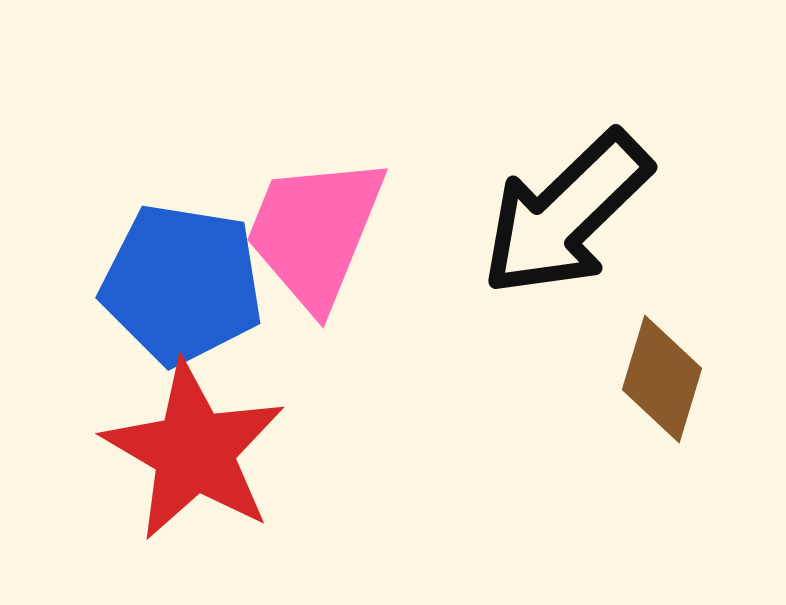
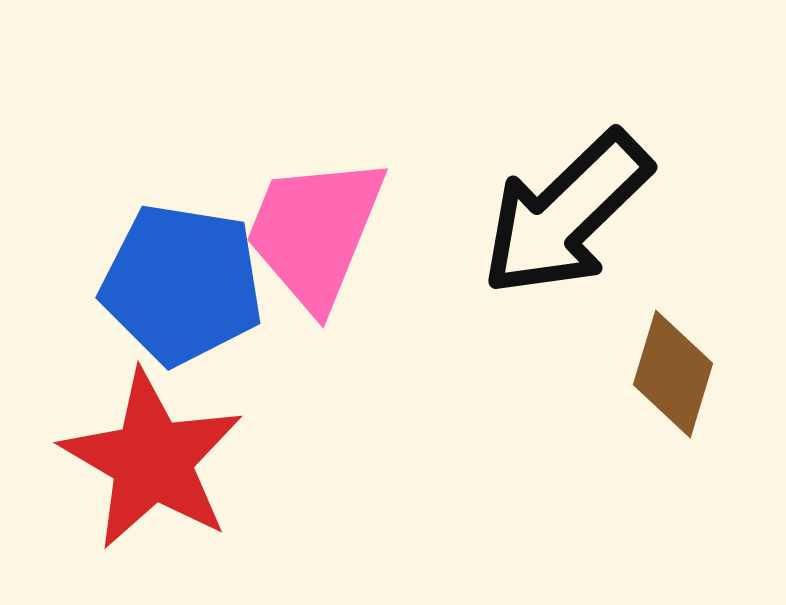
brown diamond: moved 11 px right, 5 px up
red star: moved 42 px left, 9 px down
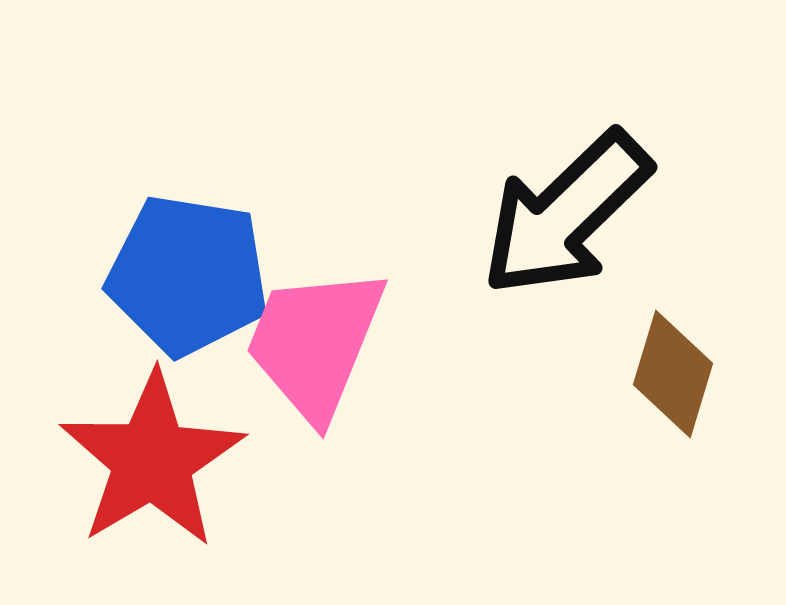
pink trapezoid: moved 111 px down
blue pentagon: moved 6 px right, 9 px up
red star: rotated 11 degrees clockwise
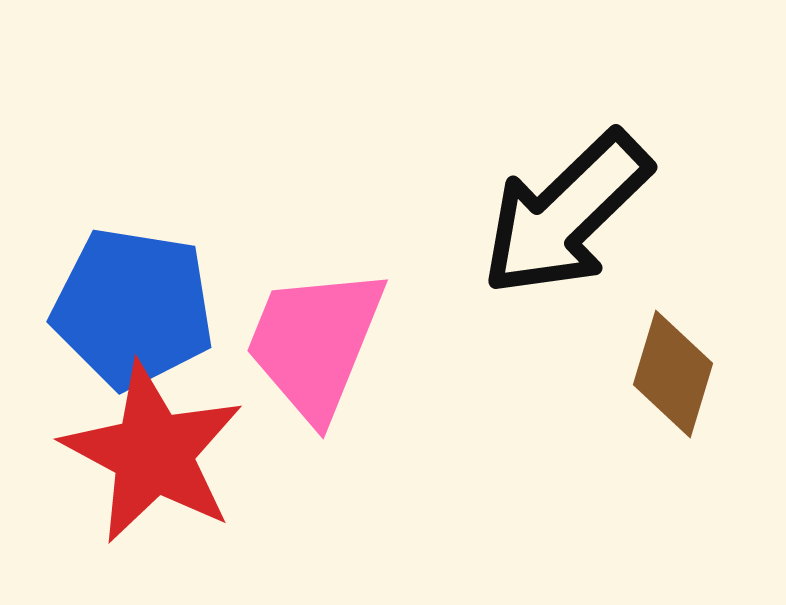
blue pentagon: moved 55 px left, 33 px down
red star: moved 1 px right, 7 px up; rotated 13 degrees counterclockwise
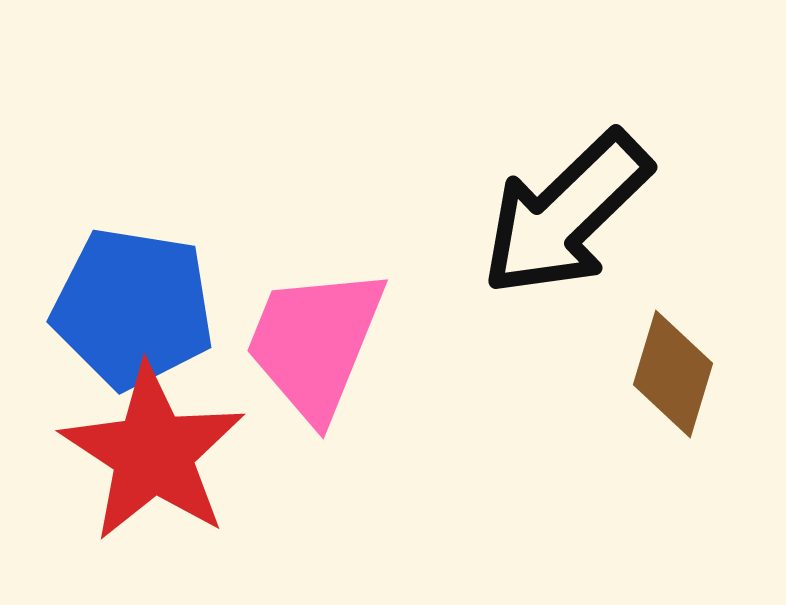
red star: rotated 5 degrees clockwise
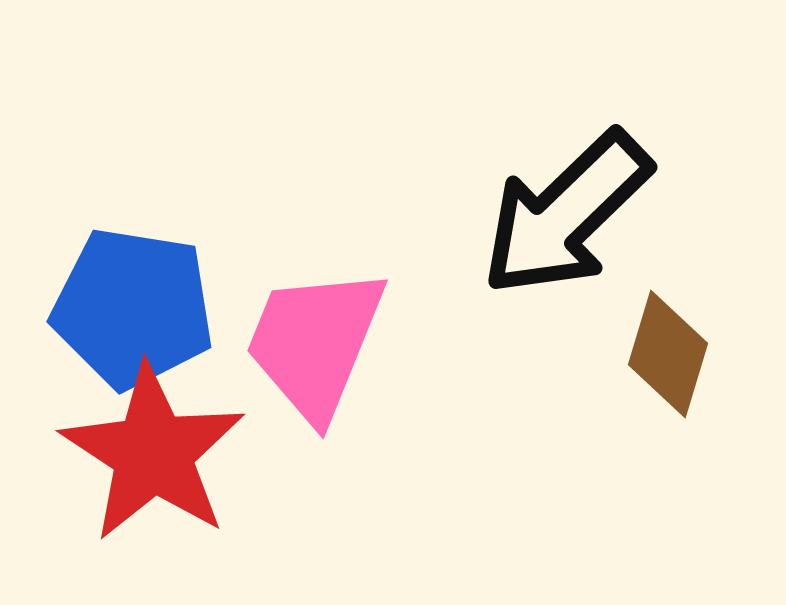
brown diamond: moved 5 px left, 20 px up
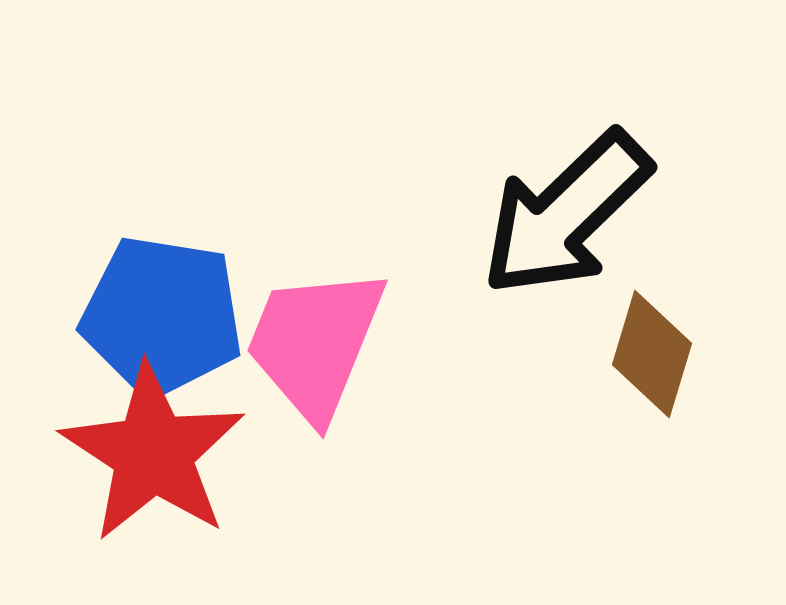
blue pentagon: moved 29 px right, 8 px down
brown diamond: moved 16 px left
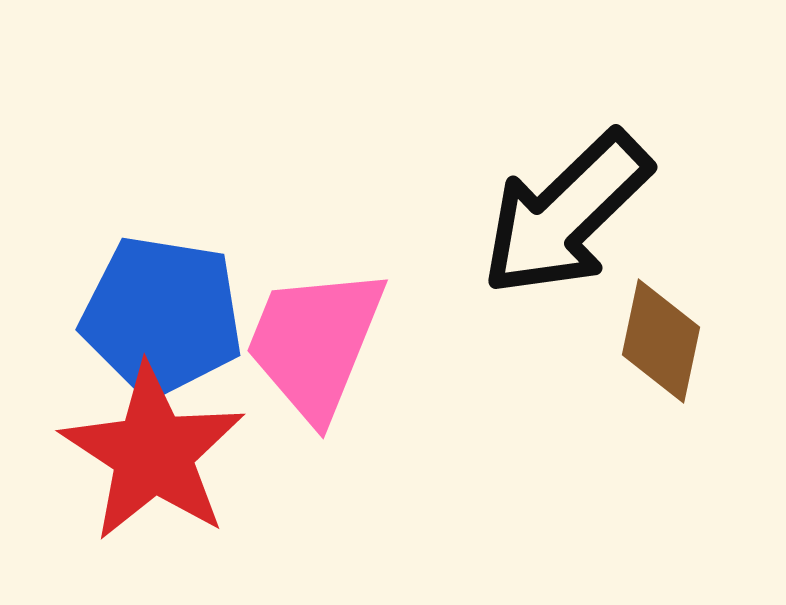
brown diamond: moved 9 px right, 13 px up; rotated 5 degrees counterclockwise
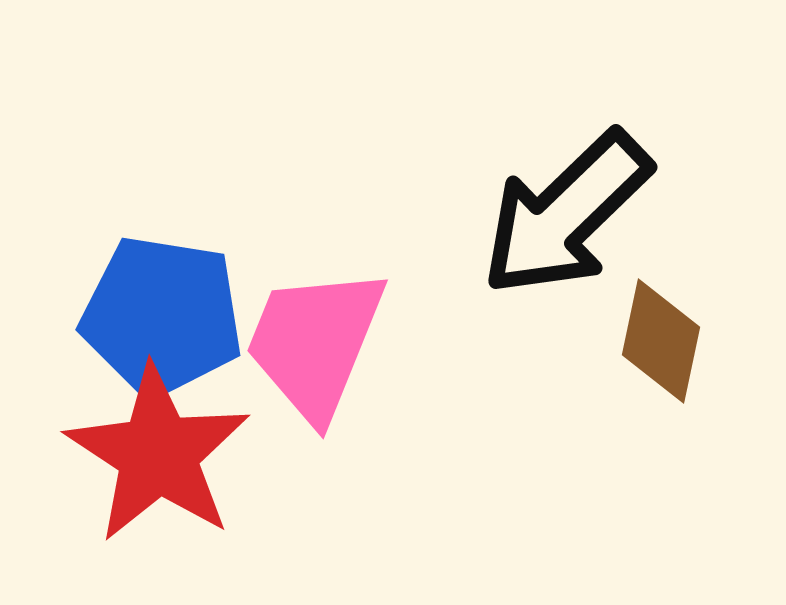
red star: moved 5 px right, 1 px down
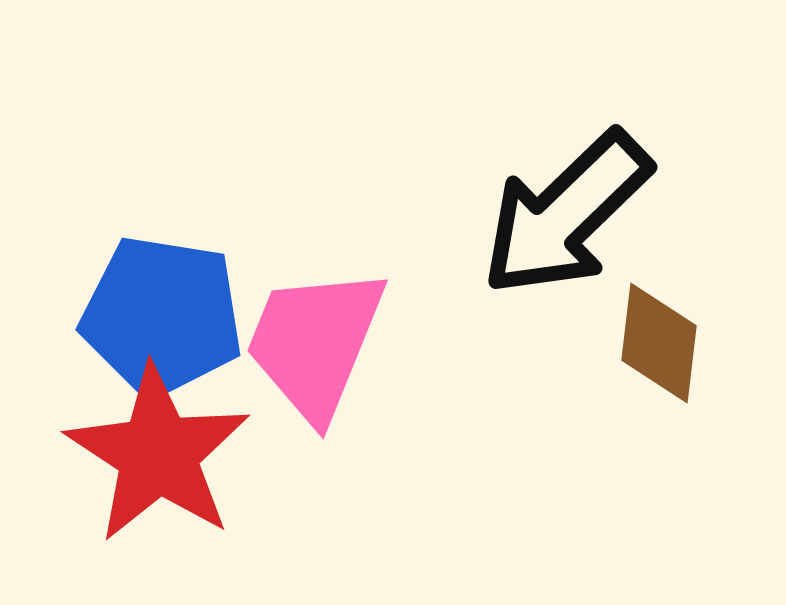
brown diamond: moved 2 px left, 2 px down; rotated 5 degrees counterclockwise
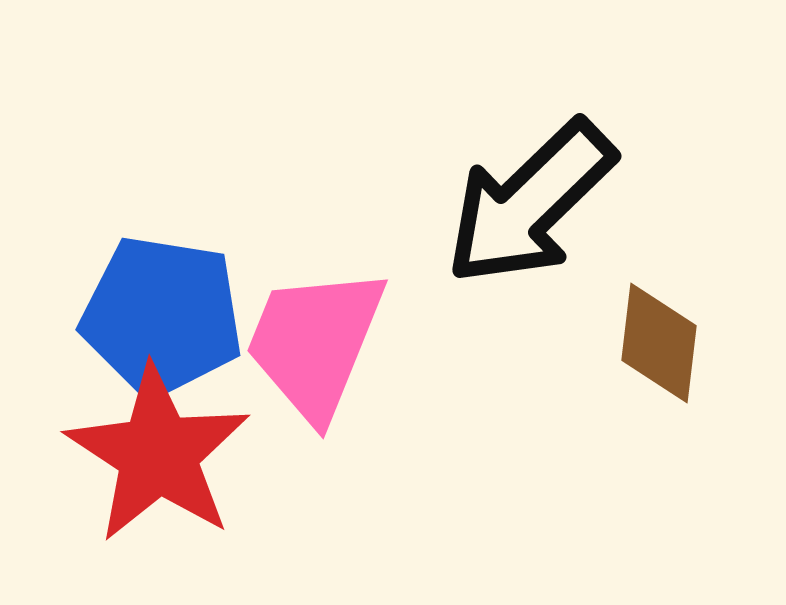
black arrow: moved 36 px left, 11 px up
